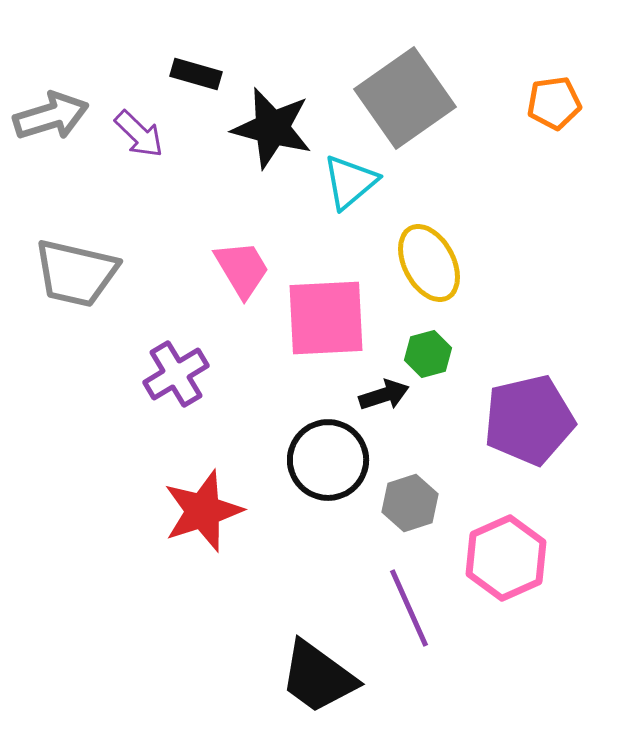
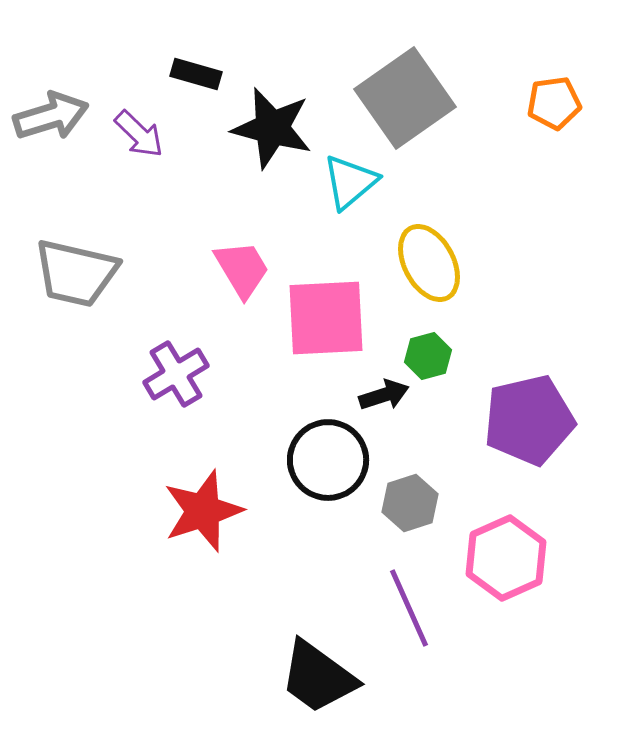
green hexagon: moved 2 px down
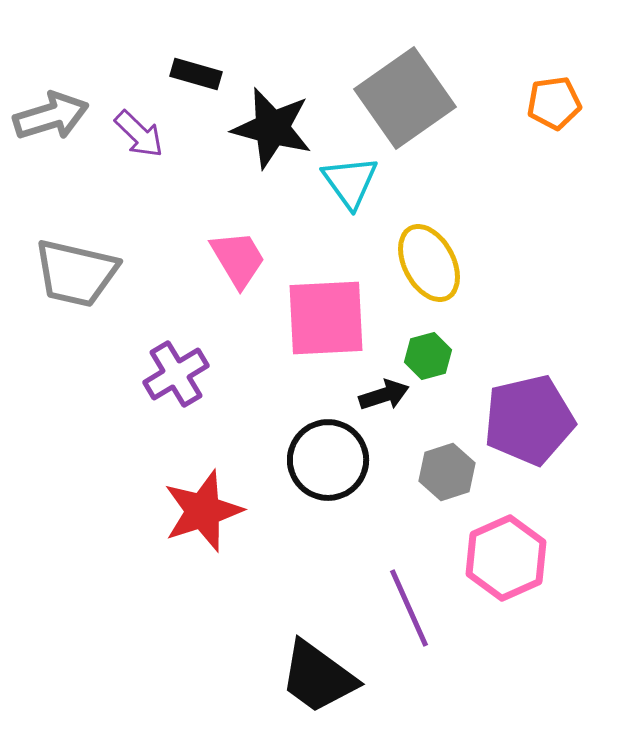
cyan triangle: rotated 26 degrees counterclockwise
pink trapezoid: moved 4 px left, 10 px up
gray hexagon: moved 37 px right, 31 px up
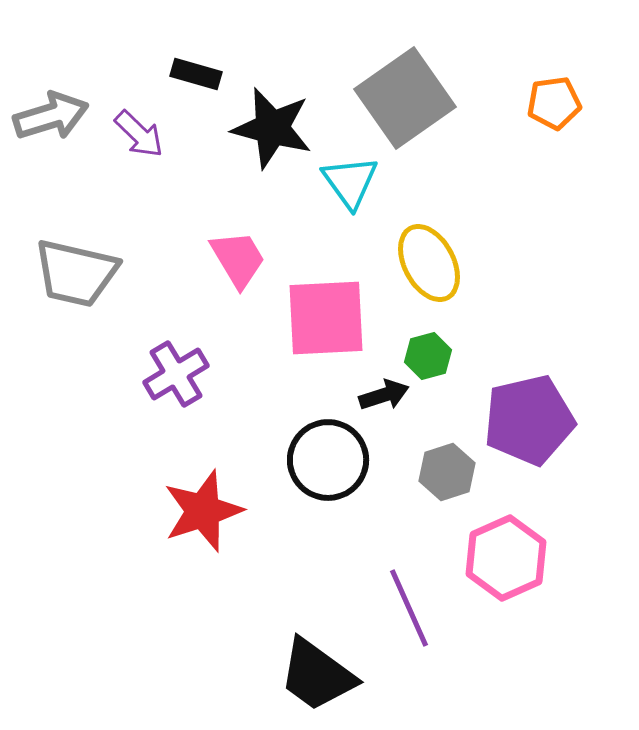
black trapezoid: moved 1 px left, 2 px up
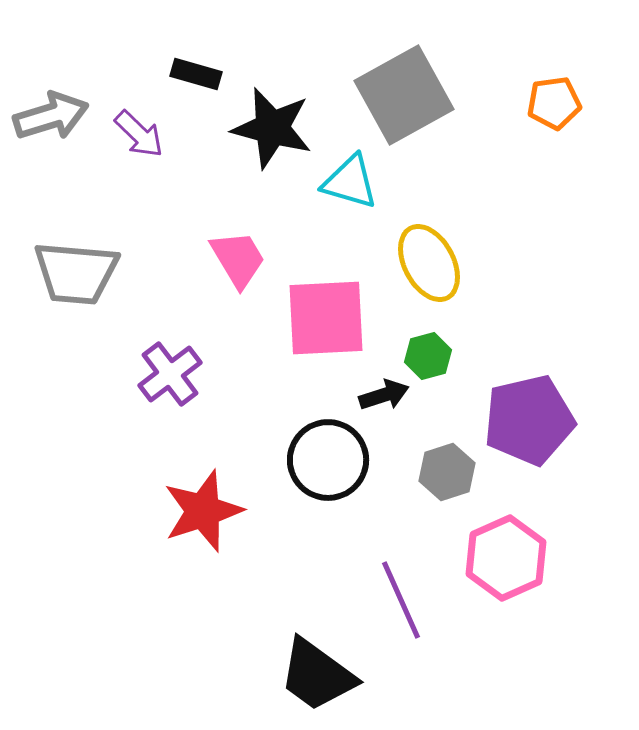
gray square: moved 1 px left, 3 px up; rotated 6 degrees clockwise
cyan triangle: rotated 38 degrees counterclockwise
gray trapezoid: rotated 8 degrees counterclockwise
purple cross: moved 6 px left; rotated 6 degrees counterclockwise
purple line: moved 8 px left, 8 px up
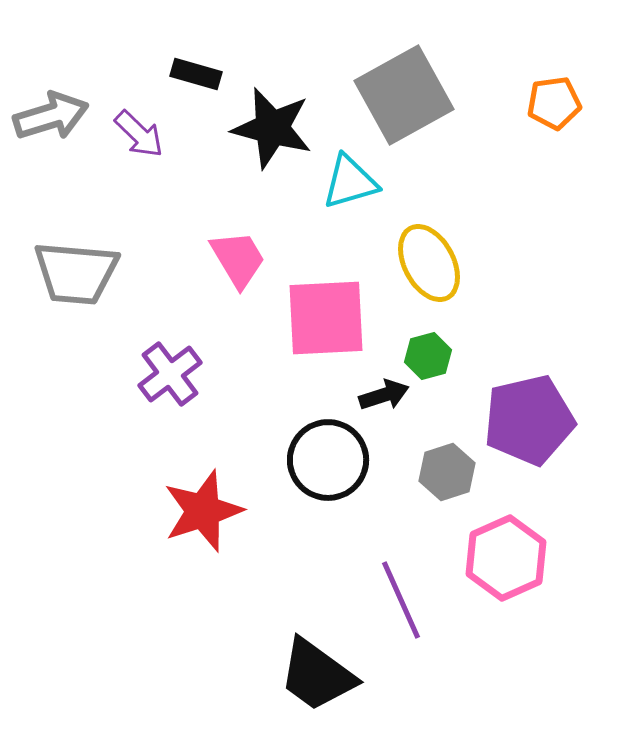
cyan triangle: rotated 32 degrees counterclockwise
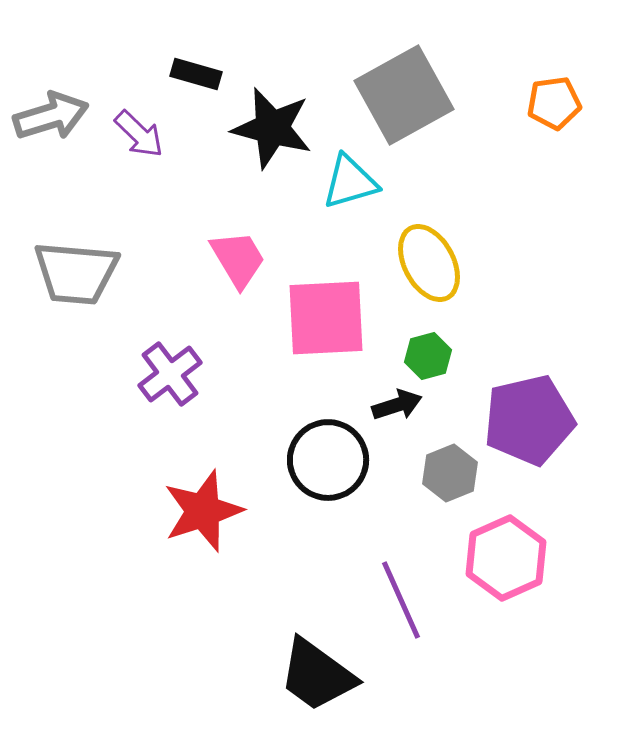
black arrow: moved 13 px right, 10 px down
gray hexagon: moved 3 px right, 1 px down; rotated 4 degrees counterclockwise
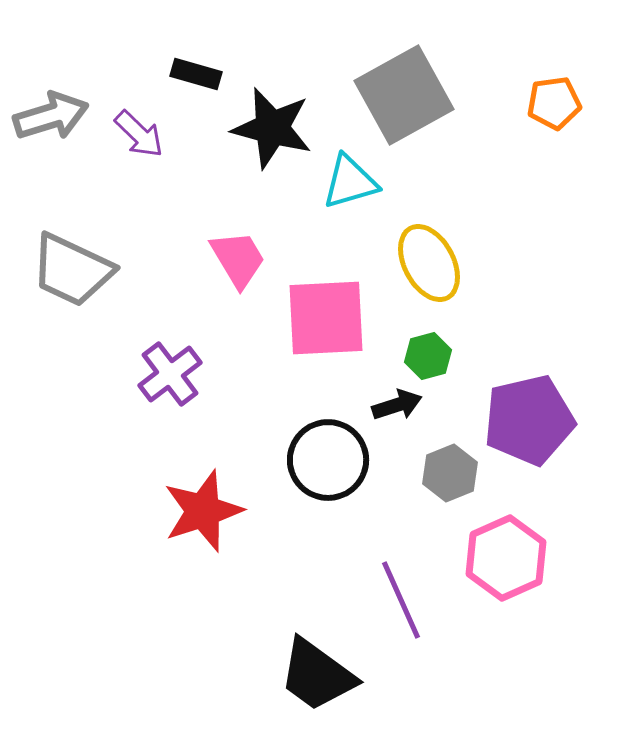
gray trapezoid: moved 4 px left, 3 px up; rotated 20 degrees clockwise
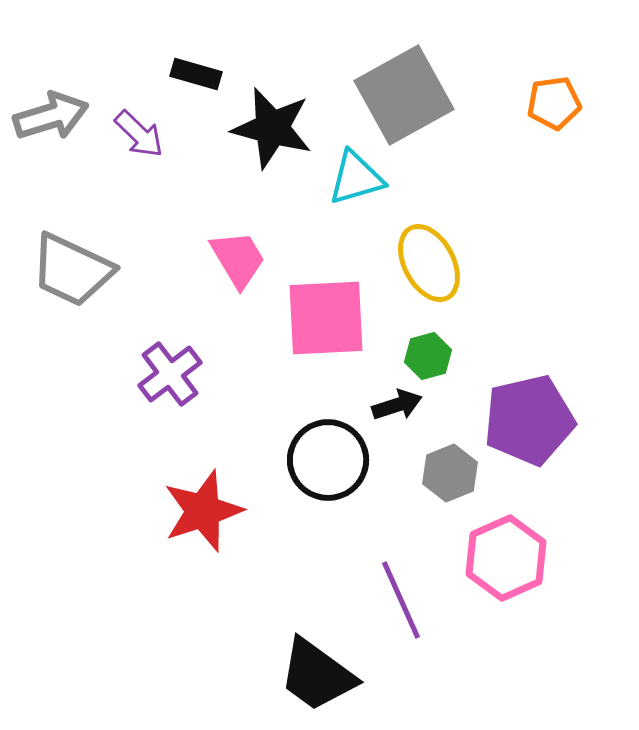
cyan triangle: moved 6 px right, 4 px up
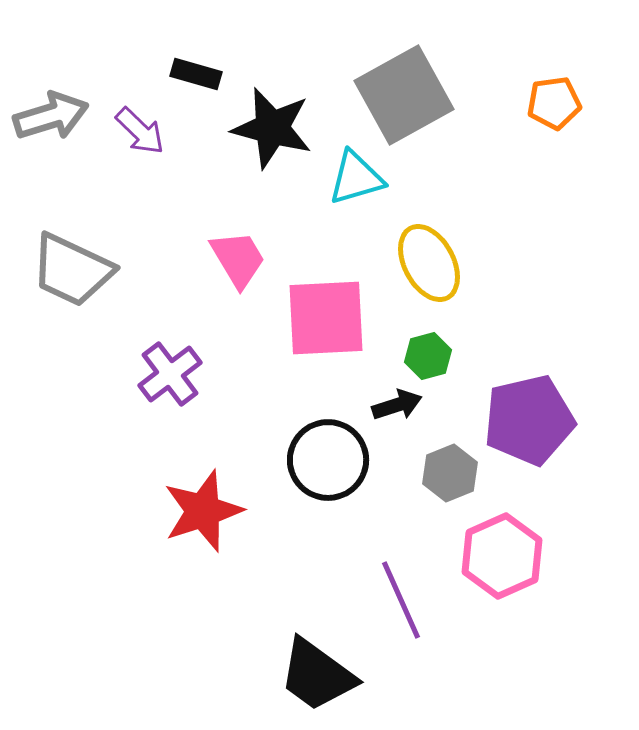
purple arrow: moved 1 px right, 3 px up
pink hexagon: moved 4 px left, 2 px up
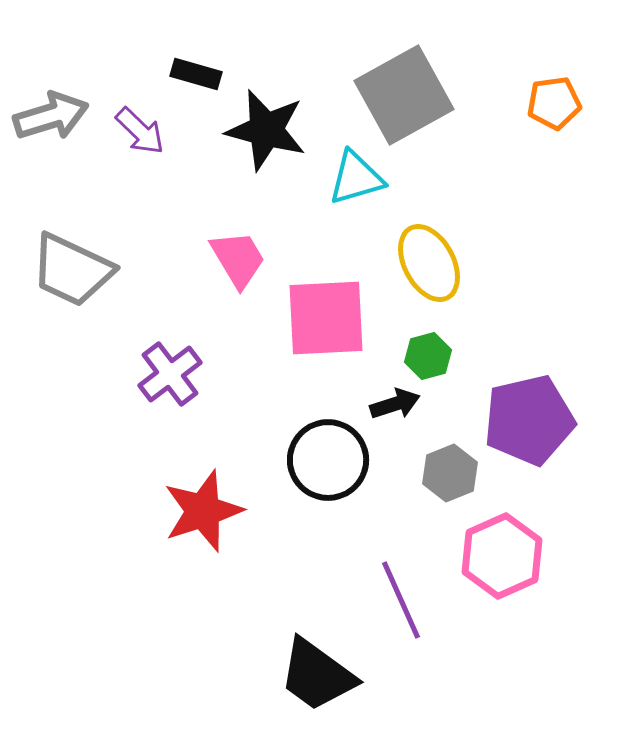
black star: moved 6 px left, 2 px down
black arrow: moved 2 px left, 1 px up
